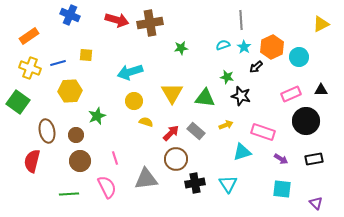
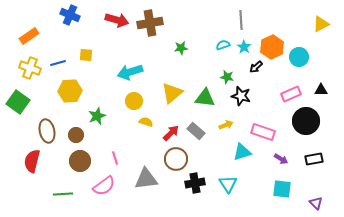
yellow triangle at (172, 93): rotated 20 degrees clockwise
pink semicircle at (107, 187): moved 3 px left, 1 px up; rotated 80 degrees clockwise
green line at (69, 194): moved 6 px left
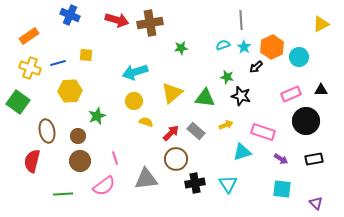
cyan arrow at (130, 72): moved 5 px right
brown circle at (76, 135): moved 2 px right, 1 px down
